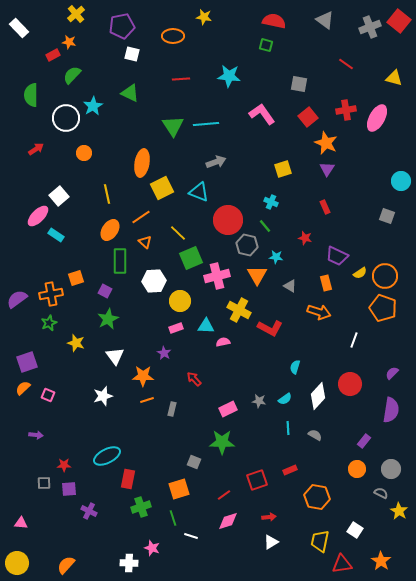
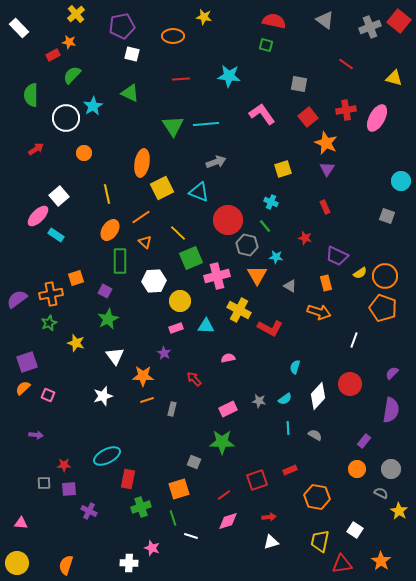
pink semicircle at (223, 342): moved 5 px right, 16 px down
white triangle at (271, 542): rotated 14 degrees clockwise
orange semicircle at (66, 565): rotated 24 degrees counterclockwise
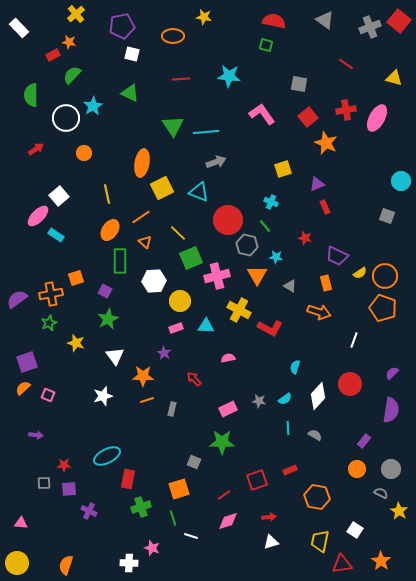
cyan line at (206, 124): moved 8 px down
purple triangle at (327, 169): moved 10 px left, 15 px down; rotated 35 degrees clockwise
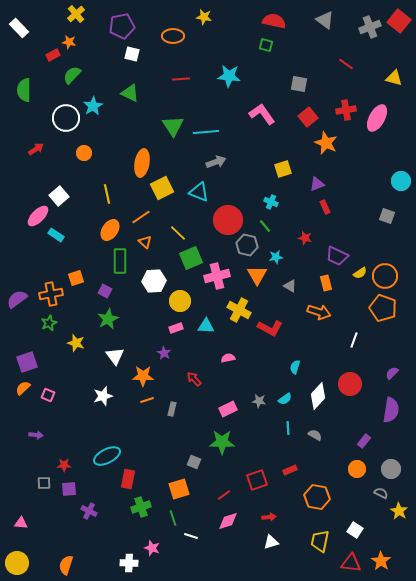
green semicircle at (31, 95): moved 7 px left, 5 px up
cyan star at (276, 257): rotated 16 degrees counterclockwise
red triangle at (342, 564): moved 9 px right, 1 px up; rotated 15 degrees clockwise
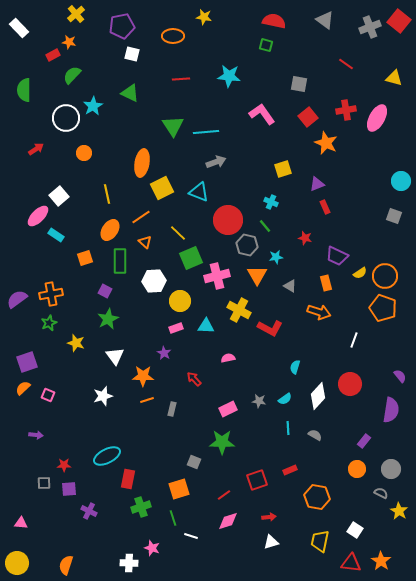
gray square at (387, 216): moved 7 px right
orange square at (76, 278): moved 9 px right, 20 px up
purple semicircle at (392, 373): moved 8 px right, 3 px down; rotated 96 degrees clockwise
